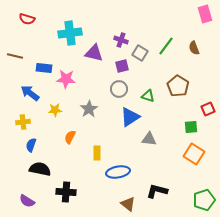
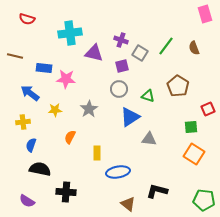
green pentagon: rotated 25 degrees clockwise
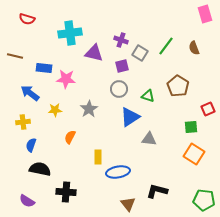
yellow rectangle: moved 1 px right, 4 px down
brown triangle: rotated 14 degrees clockwise
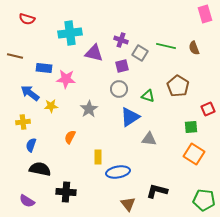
green line: rotated 66 degrees clockwise
yellow star: moved 4 px left, 4 px up
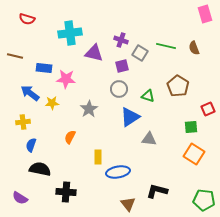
yellow star: moved 1 px right, 3 px up
purple semicircle: moved 7 px left, 3 px up
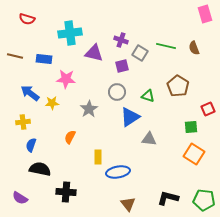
blue rectangle: moved 9 px up
gray circle: moved 2 px left, 3 px down
black L-shape: moved 11 px right, 7 px down
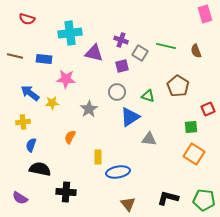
brown semicircle: moved 2 px right, 3 px down
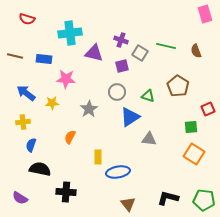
blue arrow: moved 4 px left
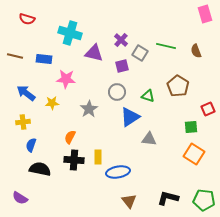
cyan cross: rotated 25 degrees clockwise
purple cross: rotated 24 degrees clockwise
black cross: moved 8 px right, 32 px up
brown triangle: moved 1 px right, 3 px up
